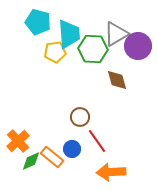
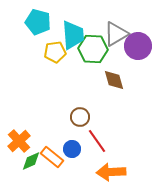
cyan trapezoid: moved 4 px right, 1 px down
brown diamond: moved 3 px left
orange cross: moved 1 px right
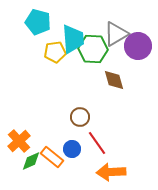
cyan trapezoid: moved 4 px down
red line: moved 2 px down
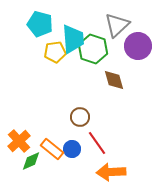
cyan pentagon: moved 2 px right, 2 px down
gray triangle: moved 1 px right, 9 px up; rotated 12 degrees counterclockwise
green hexagon: rotated 16 degrees clockwise
orange rectangle: moved 8 px up
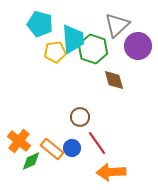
orange cross: rotated 10 degrees counterclockwise
blue circle: moved 1 px up
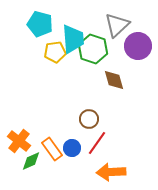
brown circle: moved 9 px right, 2 px down
red line: rotated 70 degrees clockwise
orange rectangle: rotated 15 degrees clockwise
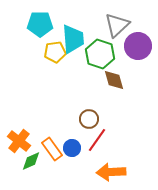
cyan pentagon: rotated 15 degrees counterclockwise
green hexagon: moved 7 px right, 5 px down
red line: moved 3 px up
